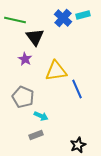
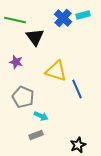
purple star: moved 9 px left, 3 px down; rotated 16 degrees counterclockwise
yellow triangle: rotated 25 degrees clockwise
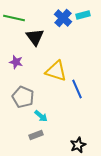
green line: moved 1 px left, 2 px up
cyan arrow: rotated 16 degrees clockwise
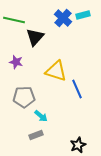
green line: moved 2 px down
black triangle: rotated 18 degrees clockwise
gray pentagon: moved 1 px right; rotated 25 degrees counterclockwise
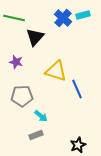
green line: moved 2 px up
gray pentagon: moved 2 px left, 1 px up
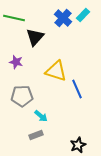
cyan rectangle: rotated 32 degrees counterclockwise
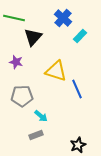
cyan rectangle: moved 3 px left, 21 px down
black triangle: moved 2 px left
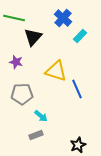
gray pentagon: moved 2 px up
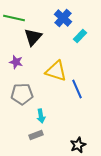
cyan arrow: rotated 40 degrees clockwise
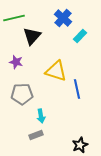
green line: rotated 25 degrees counterclockwise
black triangle: moved 1 px left, 1 px up
blue line: rotated 12 degrees clockwise
black star: moved 2 px right
